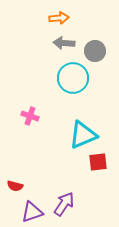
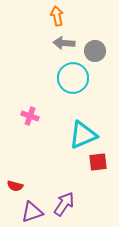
orange arrow: moved 2 px left, 2 px up; rotated 96 degrees counterclockwise
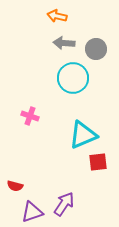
orange arrow: rotated 66 degrees counterclockwise
gray circle: moved 1 px right, 2 px up
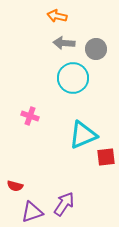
red square: moved 8 px right, 5 px up
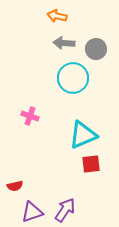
red square: moved 15 px left, 7 px down
red semicircle: rotated 28 degrees counterclockwise
purple arrow: moved 1 px right, 6 px down
